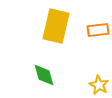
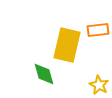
yellow rectangle: moved 11 px right, 19 px down
green diamond: moved 1 px up
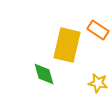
orange rectangle: rotated 40 degrees clockwise
yellow star: moved 1 px left, 2 px up; rotated 18 degrees counterclockwise
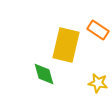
yellow rectangle: moved 1 px left
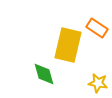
orange rectangle: moved 1 px left, 2 px up
yellow rectangle: moved 2 px right
